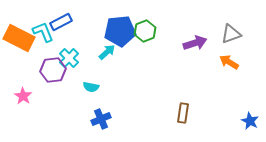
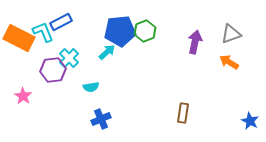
purple arrow: moved 1 px up; rotated 60 degrees counterclockwise
cyan semicircle: rotated 21 degrees counterclockwise
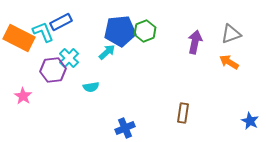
blue cross: moved 24 px right, 9 px down
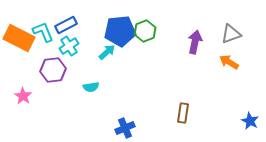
blue rectangle: moved 5 px right, 3 px down
cyan cross: moved 12 px up; rotated 12 degrees clockwise
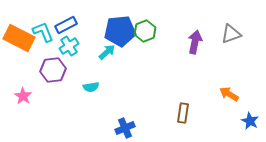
orange arrow: moved 32 px down
